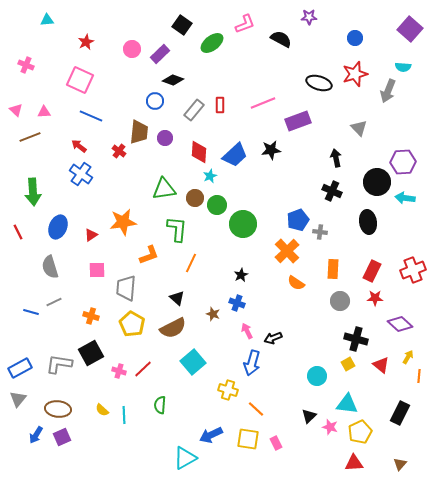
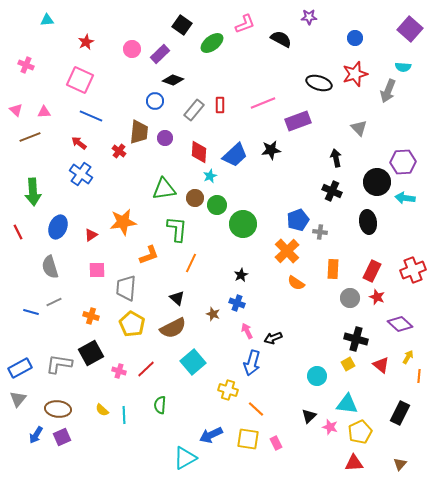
red arrow at (79, 146): moved 3 px up
red star at (375, 298): moved 2 px right, 1 px up; rotated 21 degrees clockwise
gray circle at (340, 301): moved 10 px right, 3 px up
red line at (143, 369): moved 3 px right
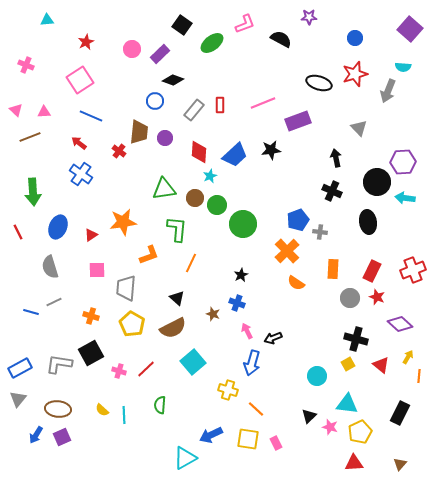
pink square at (80, 80): rotated 32 degrees clockwise
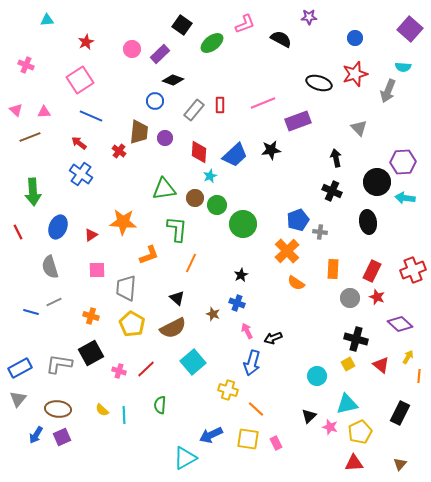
orange star at (123, 222): rotated 12 degrees clockwise
cyan triangle at (347, 404): rotated 20 degrees counterclockwise
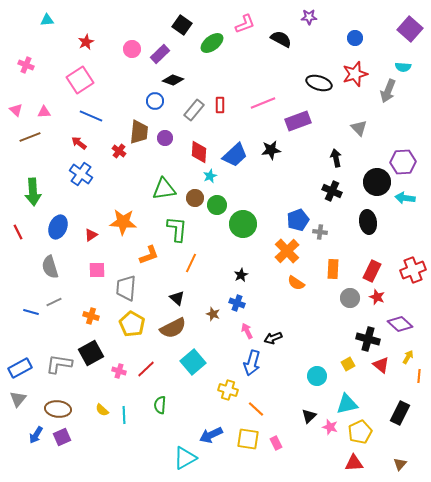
black cross at (356, 339): moved 12 px right
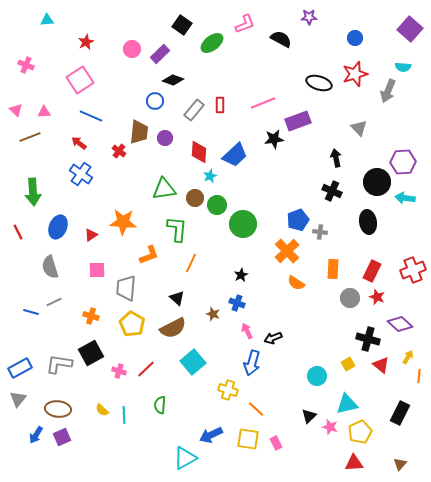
black star at (271, 150): moved 3 px right, 11 px up
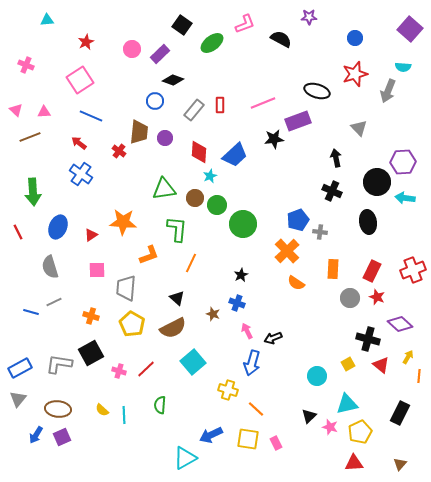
black ellipse at (319, 83): moved 2 px left, 8 px down
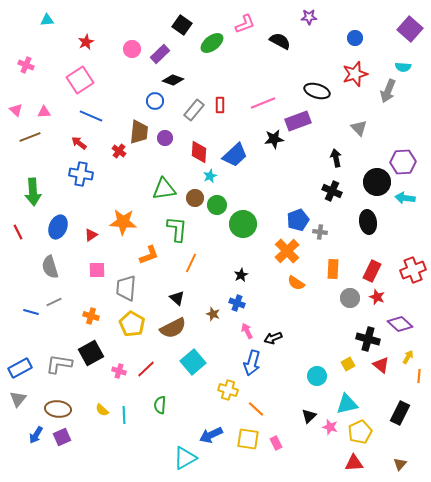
black semicircle at (281, 39): moved 1 px left, 2 px down
blue cross at (81, 174): rotated 25 degrees counterclockwise
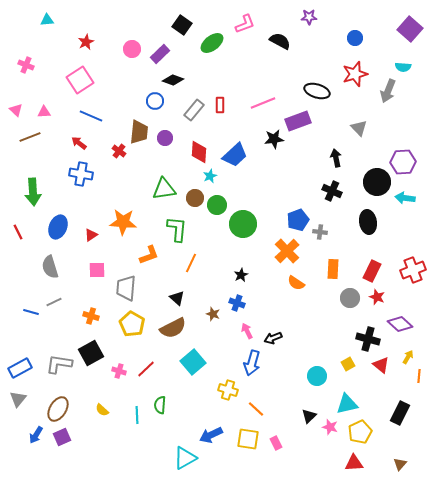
brown ellipse at (58, 409): rotated 65 degrees counterclockwise
cyan line at (124, 415): moved 13 px right
